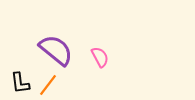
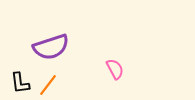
purple semicircle: moved 5 px left, 3 px up; rotated 123 degrees clockwise
pink semicircle: moved 15 px right, 12 px down
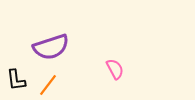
black L-shape: moved 4 px left, 3 px up
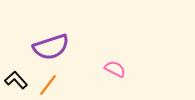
pink semicircle: rotated 35 degrees counterclockwise
black L-shape: rotated 145 degrees clockwise
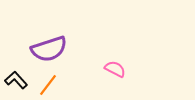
purple semicircle: moved 2 px left, 2 px down
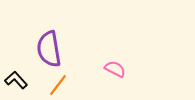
purple semicircle: rotated 99 degrees clockwise
orange line: moved 10 px right
